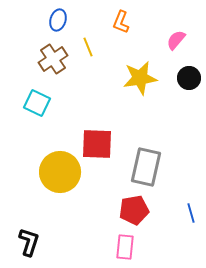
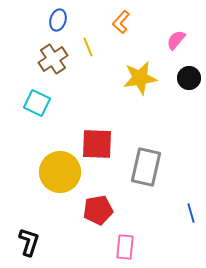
orange L-shape: rotated 20 degrees clockwise
red pentagon: moved 36 px left
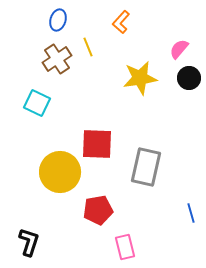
pink semicircle: moved 3 px right, 9 px down
brown cross: moved 4 px right
pink rectangle: rotated 20 degrees counterclockwise
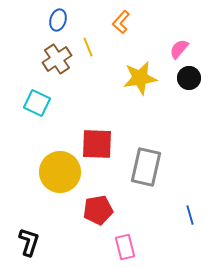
blue line: moved 1 px left, 2 px down
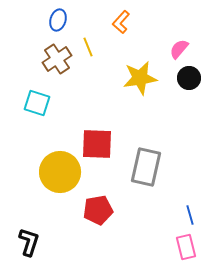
cyan square: rotated 8 degrees counterclockwise
pink rectangle: moved 61 px right
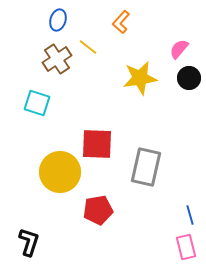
yellow line: rotated 30 degrees counterclockwise
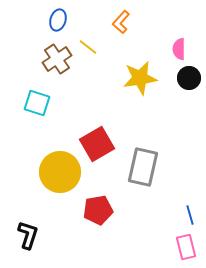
pink semicircle: rotated 40 degrees counterclockwise
red square: rotated 32 degrees counterclockwise
gray rectangle: moved 3 px left
black L-shape: moved 1 px left, 7 px up
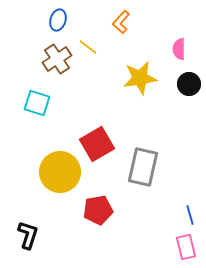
black circle: moved 6 px down
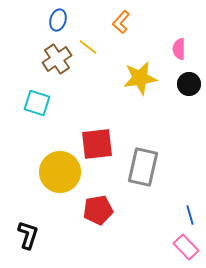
red square: rotated 24 degrees clockwise
pink rectangle: rotated 30 degrees counterclockwise
